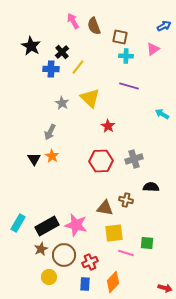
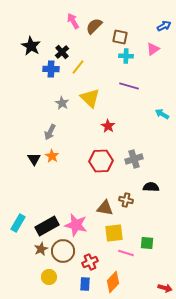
brown semicircle: rotated 66 degrees clockwise
brown circle: moved 1 px left, 4 px up
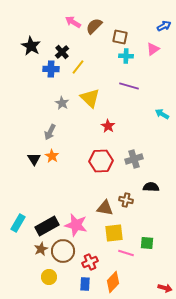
pink arrow: moved 1 px down; rotated 28 degrees counterclockwise
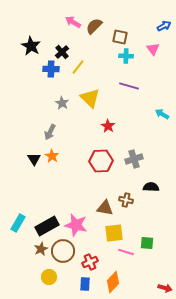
pink triangle: rotated 32 degrees counterclockwise
pink line: moved 1 px up
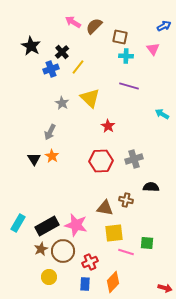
blue cross: rotated 21 degrees counterclockwise
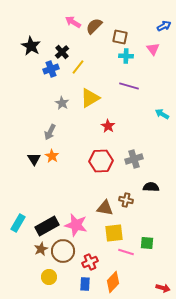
yellow triangle: rotated 45 degrees clockwise
red arrow: moved 2 px left
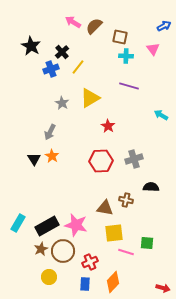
cyan arrow: moved 1 px left, 1 px down
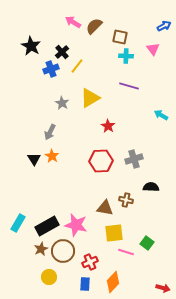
yellow line: moved 1 px left, 1 px up
green square: rotated 32 degrees clockwise
